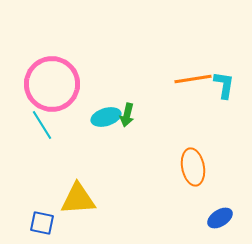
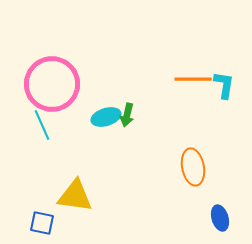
orange line: rotated 9 degrees clockwise
cyan line: rotated 8 degrees clockwise
yellow triangle: moved 3 px left, 3 px up; rotated 12 degrees clockwise
blue ellipse: rotated 75 degrees counterclockwise
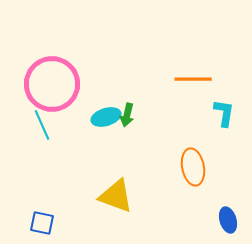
cyan L-shape: moved 28 px down
yellow triangle: moved 41 px right; rotated 12 degrees clockwise
blue ellipse: moved 8 px right, 2 px down
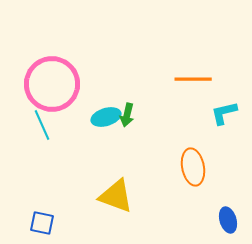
cyan L-shape: rotated 112 degrees counterclockwise
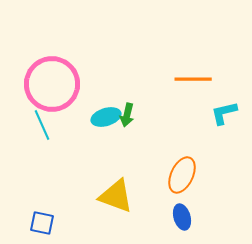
orange ellipse: moved 11 px left, 8 px down; rotated 36 degrees clockwise
blue ellipse: moved 46 px left, 3 px up
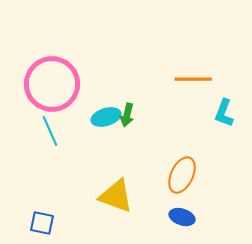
cyan L-shape: rotated 56 degrees counterclockwise
cyan line: moved 8 px right, 6 px down
blue ellipse: rotated 55 degrees counterclockwise
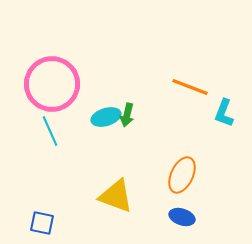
orange line: moved 3 px left, 8 px down; rotated 21 degrees clockwise
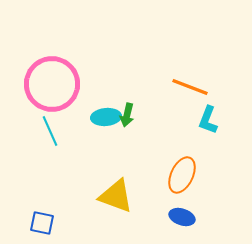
cyan L-shape: moved 16 px left, 7 px down
cyan ellipse: rotated 12 degrees clockwise
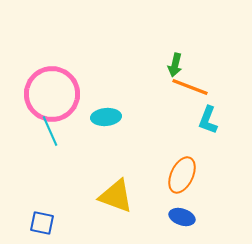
pink circle: moved 10 px down
green arrow: moved 48 px right, 50 px up
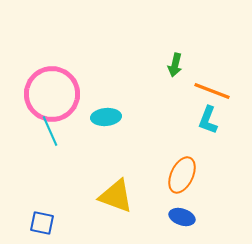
orange line: moved 22 px right, 4 px down
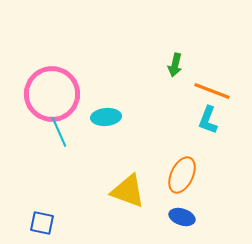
cyan line: moved 9 px right, 1 px down
yellow triangle: moved 12 px right, 5 px up
